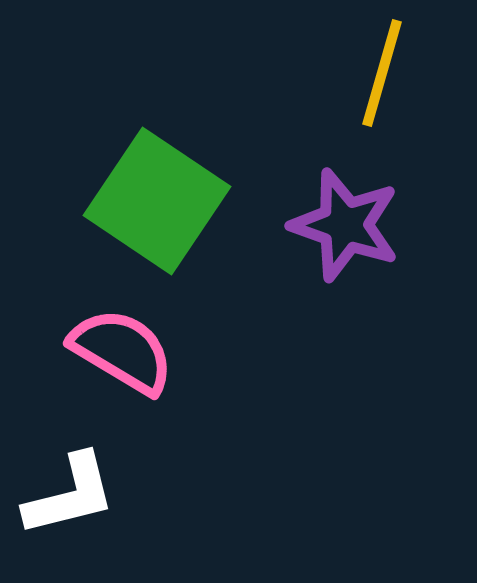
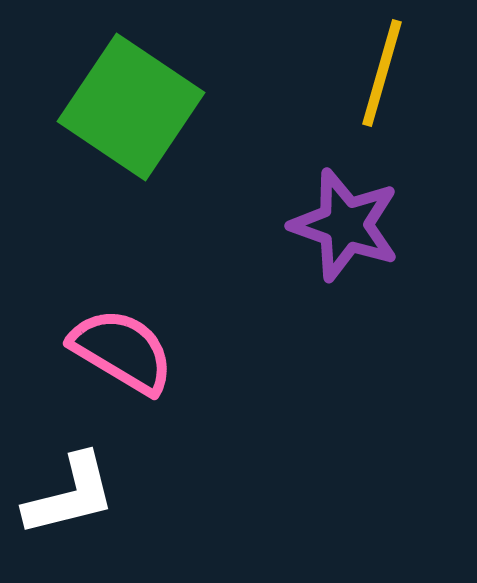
green square: moved 26 px left, 94 px up
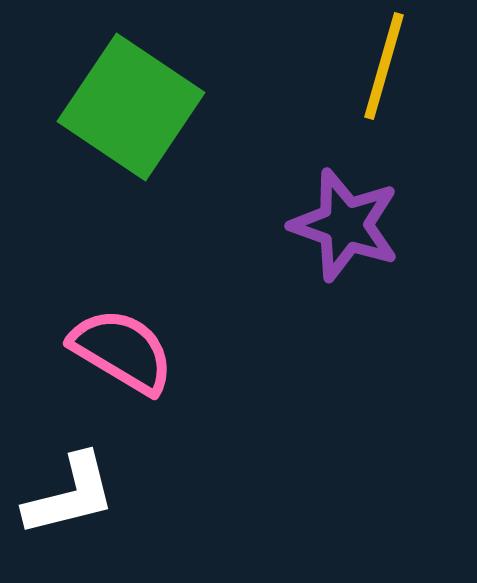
yellow line: moved 2 px right, 7 px up
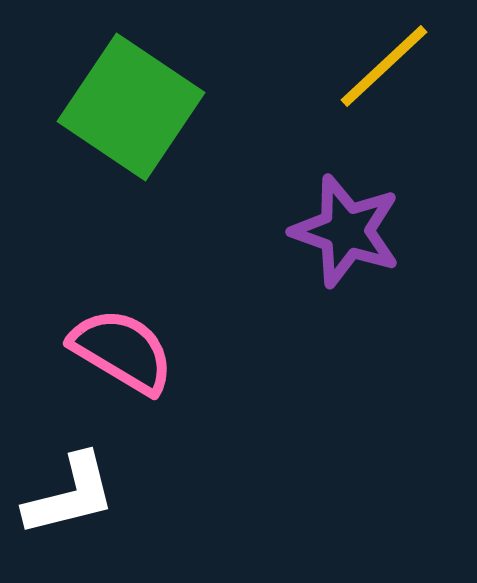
yellow line: rotated 31 degrees clockwise
purple star: moved 1 px right, 6 px down
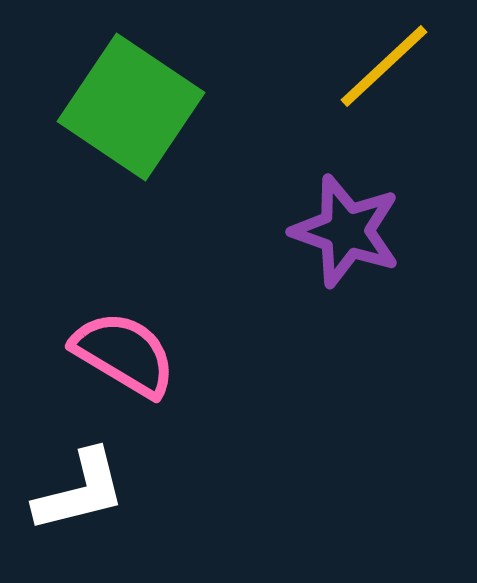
pink semicircle: moved 2 px right, 3 px down
white L-shape: moved 10 px right, 4 px up
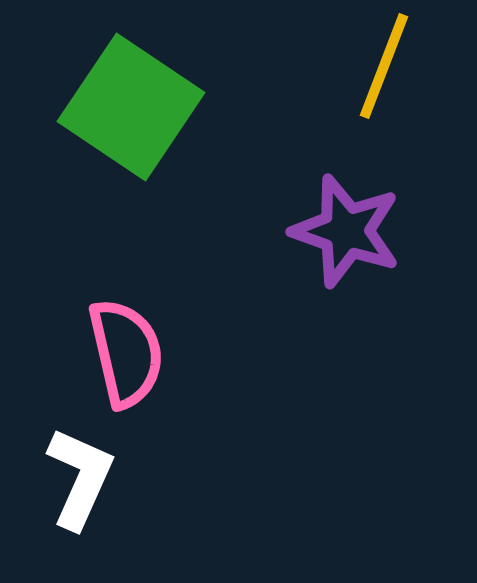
yellow line: rotated 26 degrees counterclockwise
pink semicircle: moved 2 px right, 1 px up; rotated 46 degrees clockwise
white L-shape: moved 13 px up; rotated 52 degrees counterclockwise
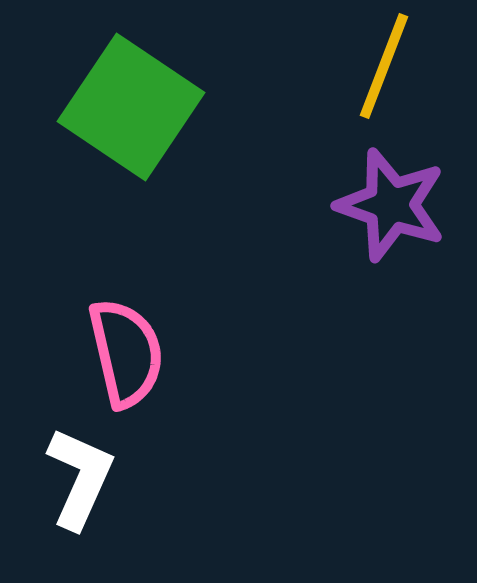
purple star: moved 45 px right, 26 px up
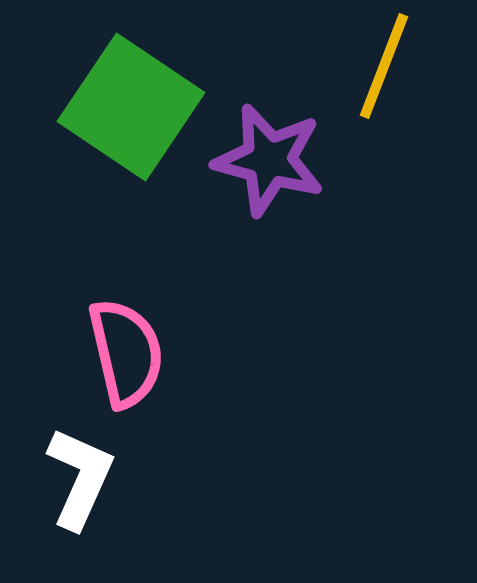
purple star: moved 122 px left, 45 px up; rotated 4 degrees counterclockwise
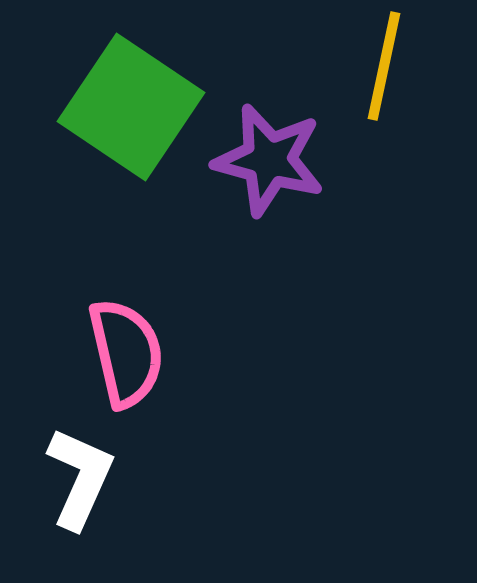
yellow line: rotated 9 degrees counterclockwise
